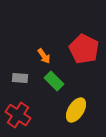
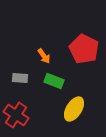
green rectangle: rotated 24 degrees counterclockwise
yellow ellipse: moved 2 px left, 1 px up
red cross: moved 2 px left
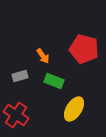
red pentagon: rotated 12 degrees counterclockwise
orange arrow: moved 1 px left
gray rectangle: moved 2 px up; rotated 21 degrees counterclockwise
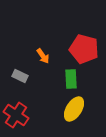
gray rectangle: rotated 42 degrees clockwise
green rectangle: moved 17 px right, 2 px up; rotated 66 degrees clockwise
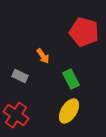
red pentagon: moved 17 px up
green rectangle: rotated 24 degrees counterclockwise
yellow ellipse: moved 5 px left, 2 px down
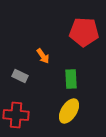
red pentagon: rotated 12 degrees counterclockwise
green rectangle: rotated 24 degrees clockwise
red cross: rotated 30 degrees counterclockwise
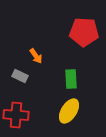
orange arrow: moved 7 px left
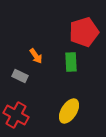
red pentagon: rotated 20 degrees counterclockwise
green rectangle: moved 17 px up
red cross: rotated 25 degrees clockwise
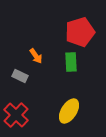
red pentagon: moved 4 px left
red cross: rotated 15 degrees clockwise
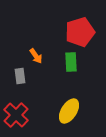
gray rectangle: rotated 56 degrees clockwise
